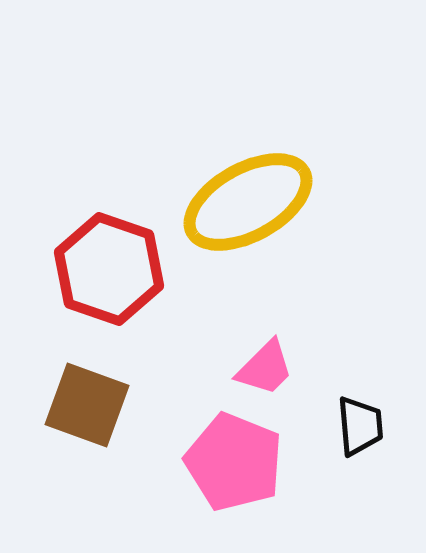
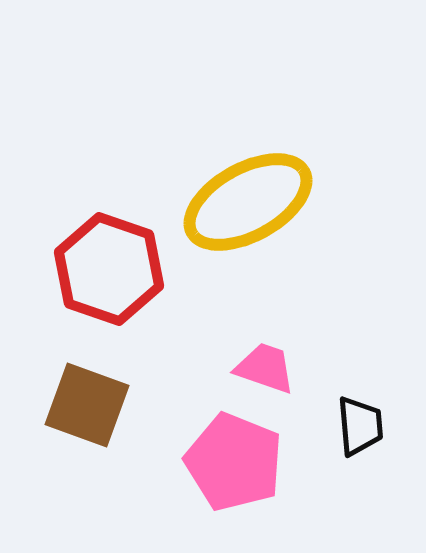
pink trapezoid: rotated 116 degrees counterclockwise
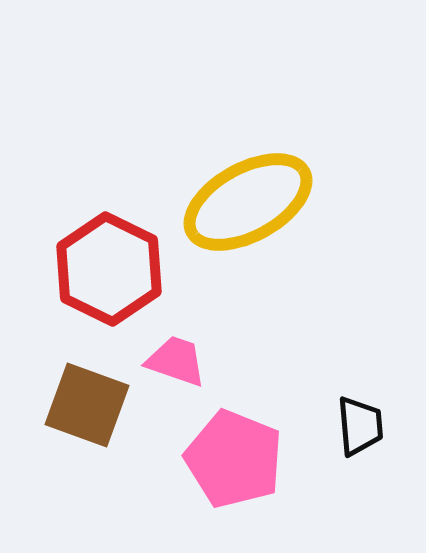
red hexagon: rotated 7 degrees clockwise
pink trapezoid: moved 89 px left, 7 px up
pink pentagon: moved 3 px up
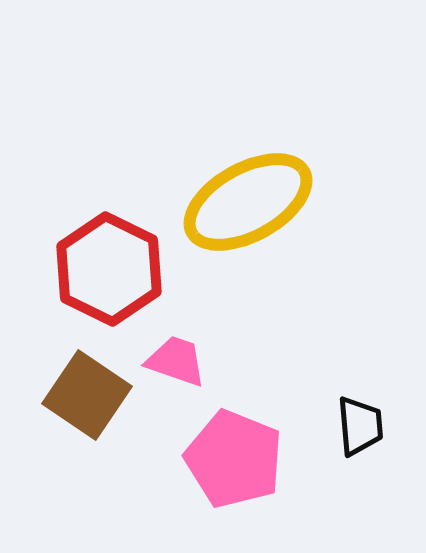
brown square: moved 10 px up; rotated 14 degrees clockwise
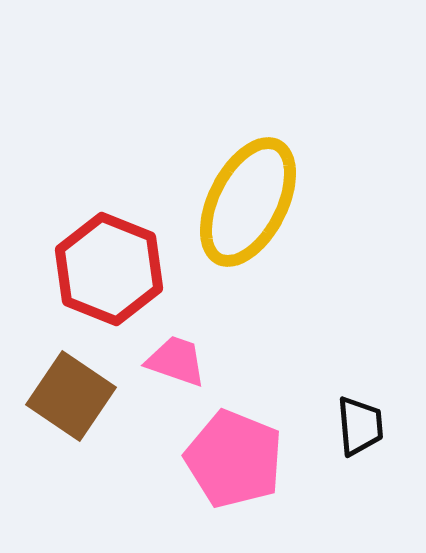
yellow ellipse: rotated 34 degrees counterclockwise
red hexagon: rotated 4 degrees counterclockwise
brown square: moved 16 px left, 1 px down
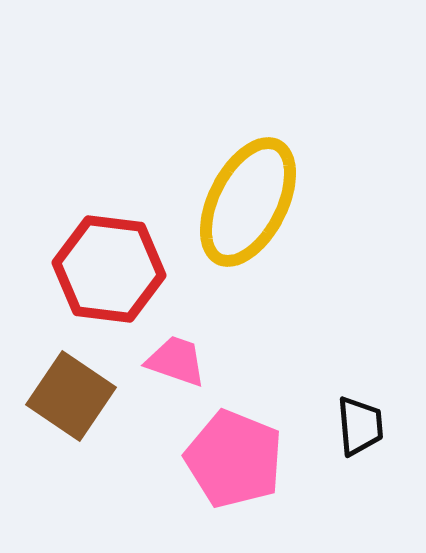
red hexagon: rotated 15 degrees counterclockwise
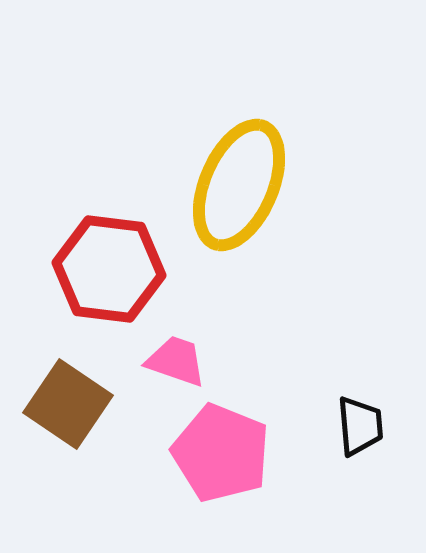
yellow ellipse: moved 9 px left, 17 px up; rotated 4 degrees counterclockwise
brown square: moved 3 px left, 8 px down
pink pentagon: moved 13 px left, 6 px up
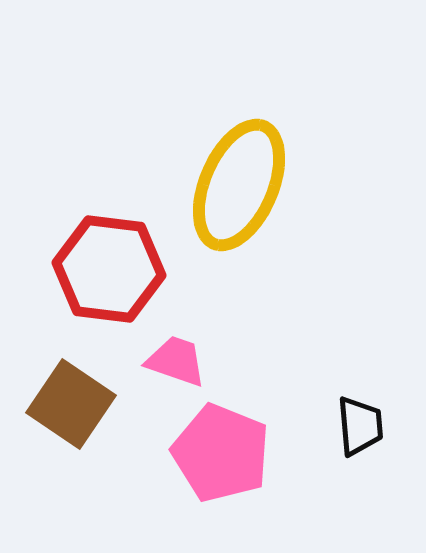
brown square: moved 3 px right
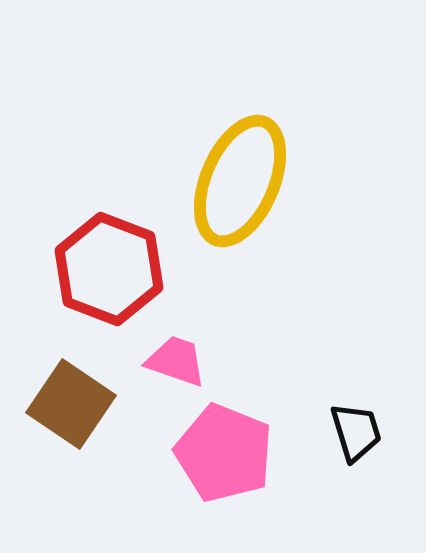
yellow ellipse: moved 1 px right, 4 px up
red hexagon: rotated 14 degrees clockwise
black trapezoid: moved 4 px left, 6 px down; rotated 12 degrees counterclockwise
pink pentagon: moved 3 px right
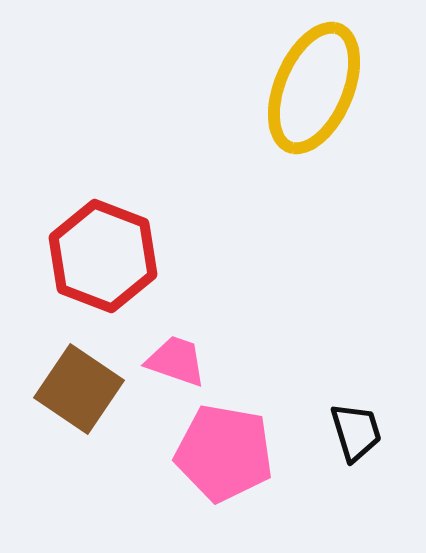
yellow ellipse: moved 74 px right, 93 px up
red hexagon: moved 6 px left, 13 px up
brown square: moved 8 px right, 15 px up
pink pentagon: rotated 12 degrees counterclockwise
